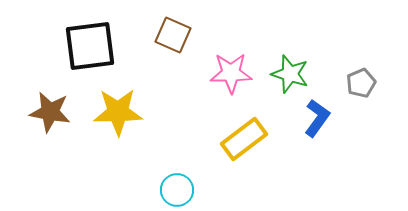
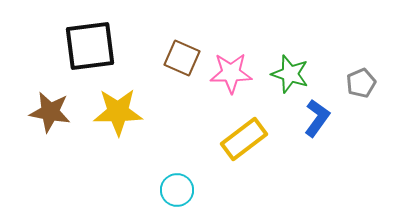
brown square: moved 9 px right, 23 px down
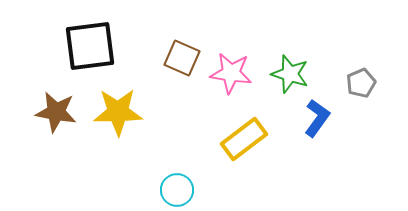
pink star: rotated 9 degrees clockwise
brown star: moved 6 px right
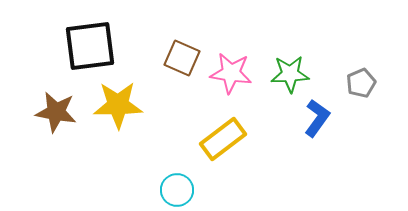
green star: rotated 21 degrees counterclockwise
yellow star: moved 7 px up
yellow rectangle: moved 21 px left
